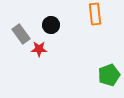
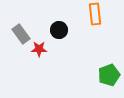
black circle: moved 8 px right, 5 px down
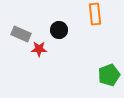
gray rectangle: rotated 30 degrees counterclockwise
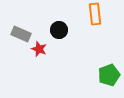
red star: rotated 21 degrees clockwise
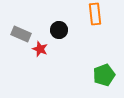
red star: moved 1 px right
green pentagon: moved 5 px left
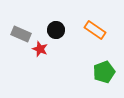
orange rectangle: moved 16 px down; rotated 50 degrees counterclockwise
black circle: moved 3 px left
green pentagon: moved 3 px up
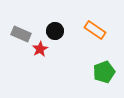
black circle: moved 1 px left, 1 px down
red star: rotated 21 degrees clockwise
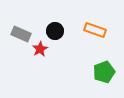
orange rectangle: rotated 15 degrees counterclockwise
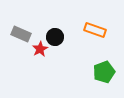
black circle: moved 6 px down
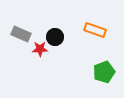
red star: rotated 28 degrees clockwise
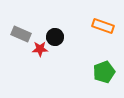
orange rectangle: moved 8 px right, 4 px up
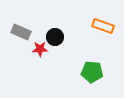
gray rectangle: moved 2 px up
green pentagon: moved 12 px left; rotated 25 degrees clockwise
